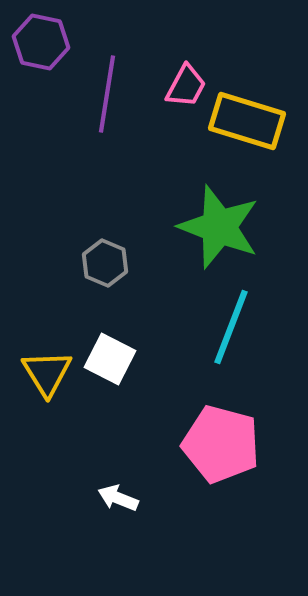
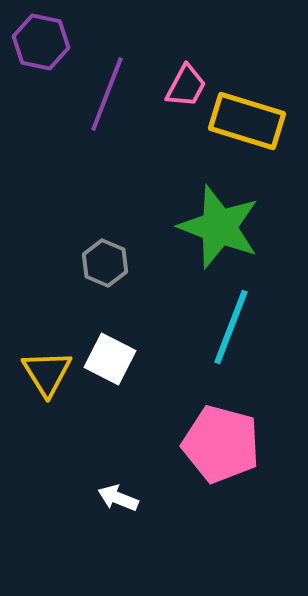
purple line: rotated 12 degrees clockwise
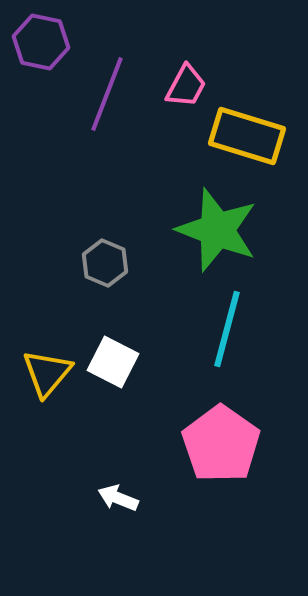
yellow rectangle: moved 15 px down
green star: moved 2 px left, 3 px down
cyan line: moved 4 px left, 2 px down; rotated 6 degrees counterclockwise
white square: moved 3 px right, 3 px down
yellow triangle: rotated 12 degrees clockwise
pink pentagon: rotated 20 degrees clockwise
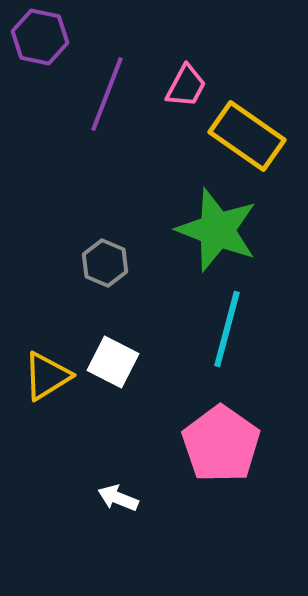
purple hexagon: moved 1 px left, 5 px up
yellow rectangle: rotated 18 degrees clockwise
yellow triangle: moved 3 px down; rotated 18 degrees clockwise
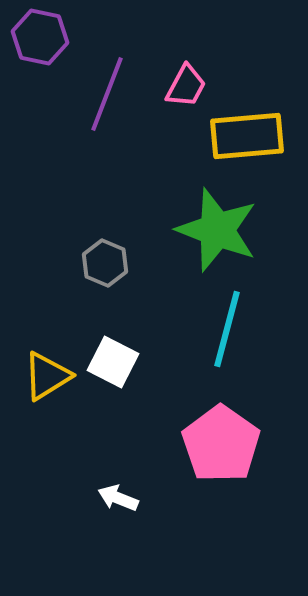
yellow rectangle: rotated 40 degrees counterclockwise
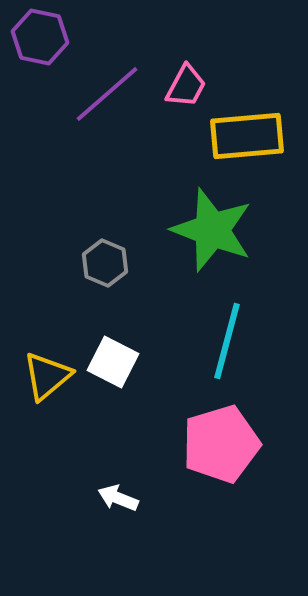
purple line: rotated 28 degrees clockwise
green star: moved 5 px left
cyan line: moved 12 px down
yellow triangle: rotated 8 degrees counterclockwise
pink pentagon: rotated 20 degrees clockwise
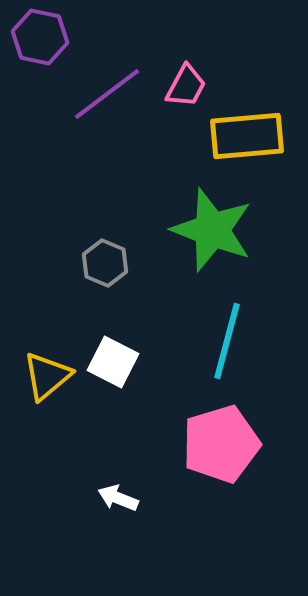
purple line: rotated 4 degrees clockwise
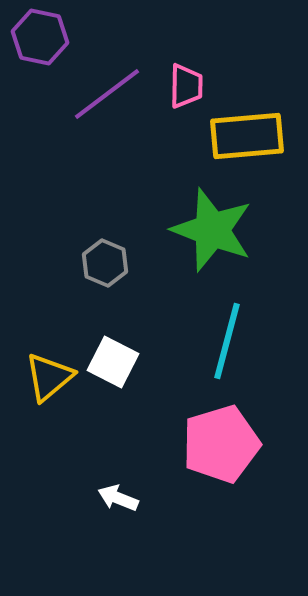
pink trapezoid: rotated 27 degrees counterclockwise
yellow triangle: moved 2 px right, 1 px down
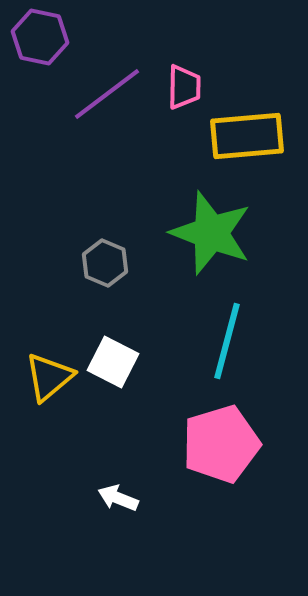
pink trapezoid: moved 2 px left, 1 px down
green star: moved 1 px left, 3 px down
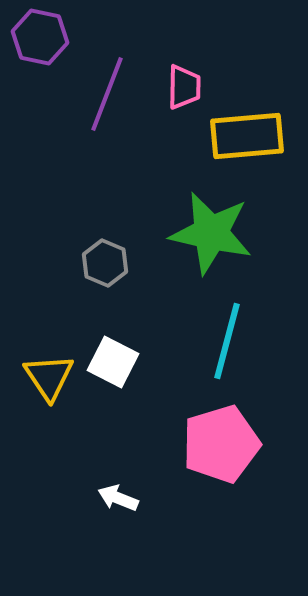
purple line: rotated 32 degrees counterclockwise
green star: rotated 8 degrees counterclockwise
yellow triangle: rotated 24 degrees counterclockwise
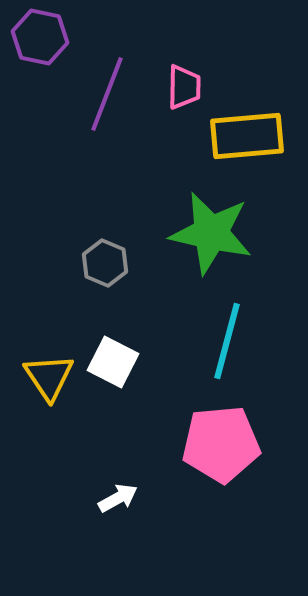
pink pentagon: rotated 12 degrees clockwise
white arrow: rotated 129 degrees clockwise
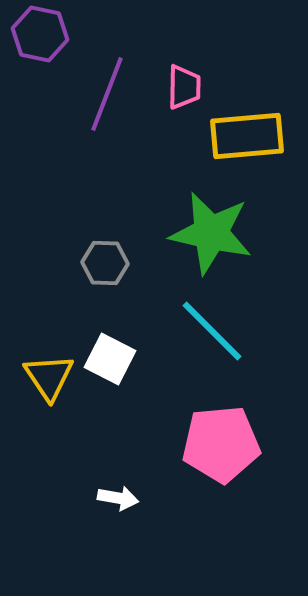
purple hexagon: moved 3 px up
gray hexagon: rotated 21 degrees counterclockwise
cyan line: moved 15 px left, 10 px up; rotated 60 degrees counterclockwise
white square: moved 3 px left, 3 px up
white arrow: rotated 39 degrees clockwise
